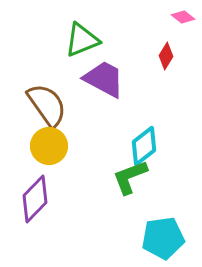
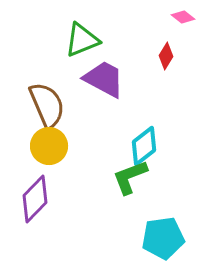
brown semicircle: rotated 12 degrees clockwise
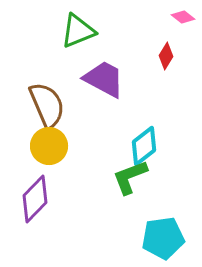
green triangle: moved 4 px left, 9 px up
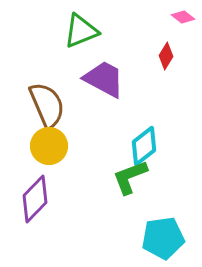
green triangle: moved 3 px right
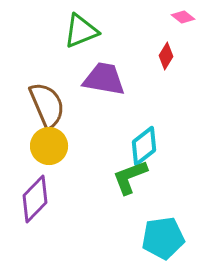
purple trapezoid: rotated 18 degrees counterclockwise
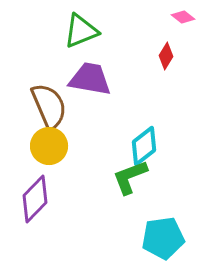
purple trapezoid: moved 14 px left
brown semicircle: moved 2 px right, 1 px down
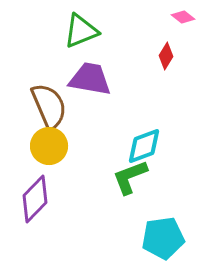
cyan diamond: rotated 18 degrees clockwise
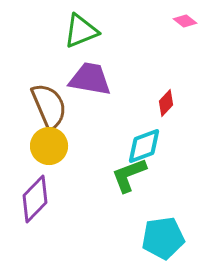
pink diamond: moved 2 px right, 4 px down
red diamond: moved 47 px down; rotated 12 degrees clockwise
green L-shape: moved 1 px left, 2 px up
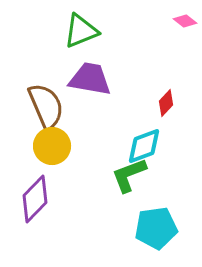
brown semicircle: moved 3 px left
yellow circle: moved 3 px right
cyan pentagon: moved 7 px left, 10 px up
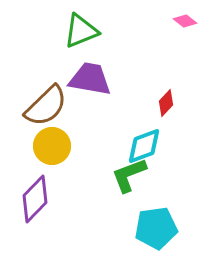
brown semicircle: rotated 69 degrees clockwise
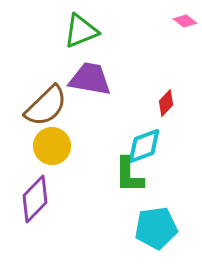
green L-shape: rotated 69 degrees counterclockwise
